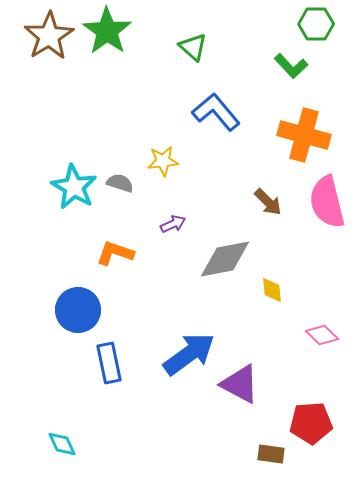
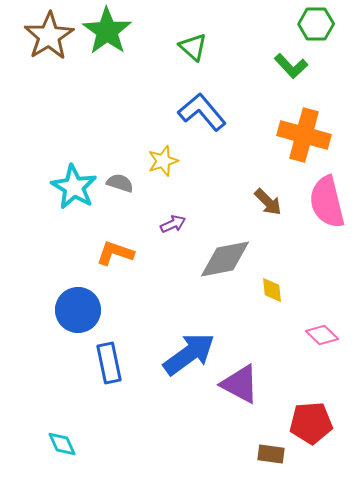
blue L-shape: moved 14 px left
yellow star: rotated 12 degrees counterclockwise
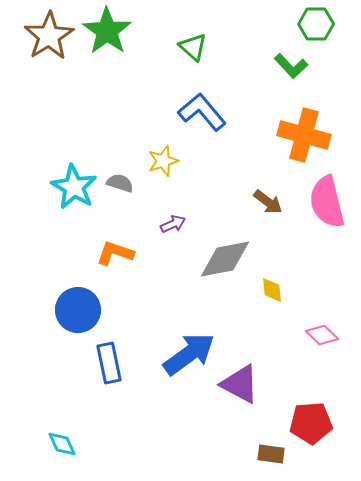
brown arrow: rotated 8 degrees counterclockwise
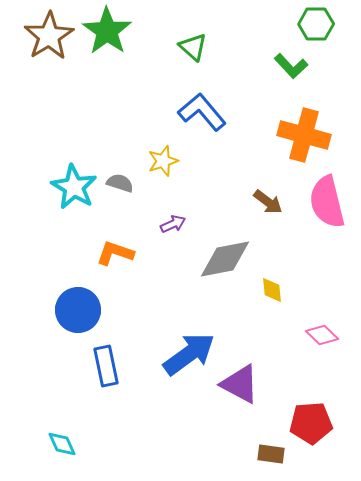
blue rectangle: moved 3 px left, 3 px down
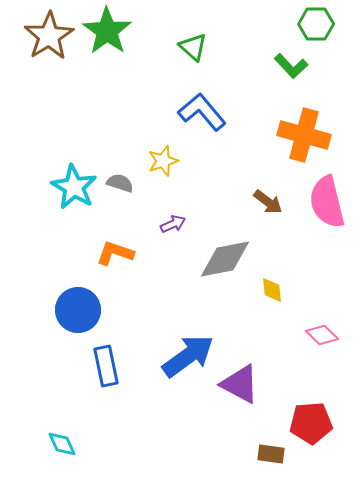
blue arrow: moved 1 px left, 2 px down
